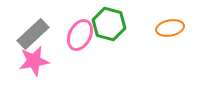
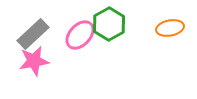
green hexagon: rotated 16 degrees clockwise
pink ellipse: rotated 16 degrees clockwise
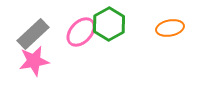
pink ellipse: moved 1 px right, 3 px up
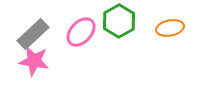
green hexagon: moved 10 px right, 3 px up
pink star: rotated 20 degrees clockwise
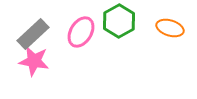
orange ellipse: rotated 28 degrees clockwise
pink ellipse: rotated 12 degrees counterclockwise
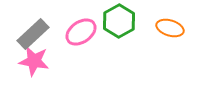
pink ellipse: rotated 24 degrees clockwise
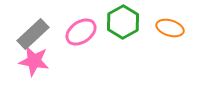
green hexagon: moved 4 px right, 1 px down
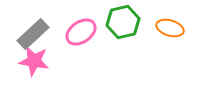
green hexagon: rotated 16 degrees clockwise
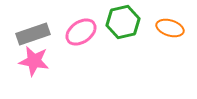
gray rectangle: rotated 24 degrees clockwise
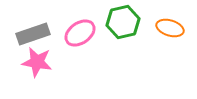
pink ellipse: moved 1 px left, 1 px down
pink star: moved 3 px right, 1 px down
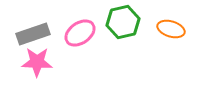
orange ellipse: moved 1 px right, 1 px down
pink star: rotated 8 degrees counterclockwise
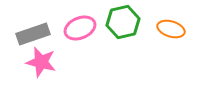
pink ellipse: moved 5 px up; rotated 12 degrees clockwise
pink star: moved 4 px right; rotated 12 degrees clockwise
